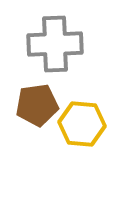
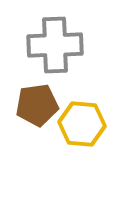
gray cross: moved 1 px down
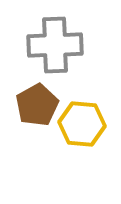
brown pentagon: rotated 21 degrees counterclockwise
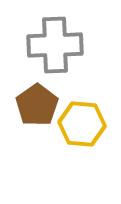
brown pentagon: rotated 6 degrees counterclockwise
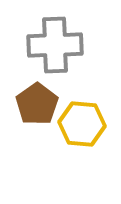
brown pentagon: moved 1 px up
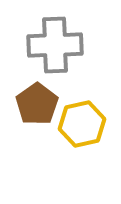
yellow hexagon: rotated 18 degrees counterclockwise
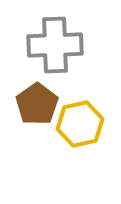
yellow hexagon: moved 2 px left
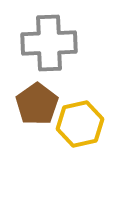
gray cross: moved 6 px left, 2 px up
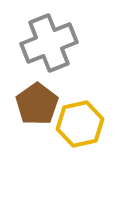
gray cross: rotated 20 degrees counterclockwise
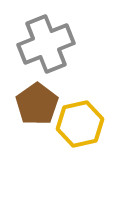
gray cross: moved 3 px left, 1 px down
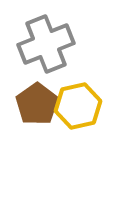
yellow hexagon: moved 2 px left, 18 px up
